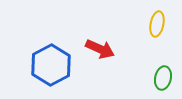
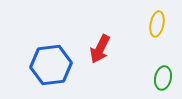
red arrow: rotated 92 degrees clockwise
blue hexagon: rotated 21 degrees clockwise
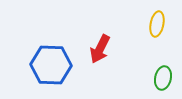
blue hexagon: rotated 9 degrees clockwise
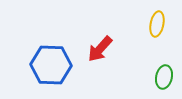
red arrow: rotated 16 degrees clockwise
green ellipse: moved 1 px right, 1 px up
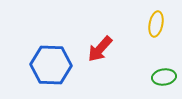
yellow ellipse: moved 1 px left
green ellipse: rotated 70 degrees clockwise
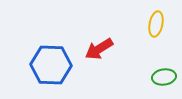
red arrow: moved 1 px left; rotated 16 degrees clockwise
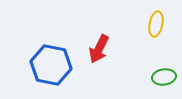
red arrow: rotated 32 degrees counterclockwise
blue hexagon: rotated 9 degrees clockwise
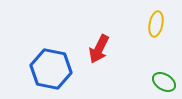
blue hexagon: moved 4 px down
green ellipse: moved 5 px down; rotated 40 degrees clockwise
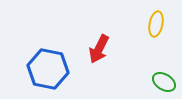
blue hexagon: moved 3 px left
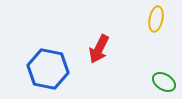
yellow ellipse: moved 5 px up
